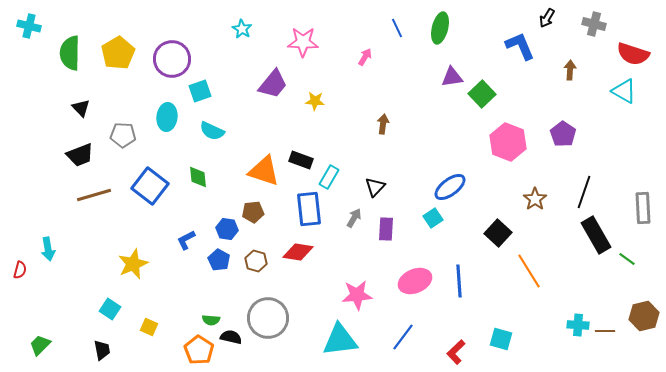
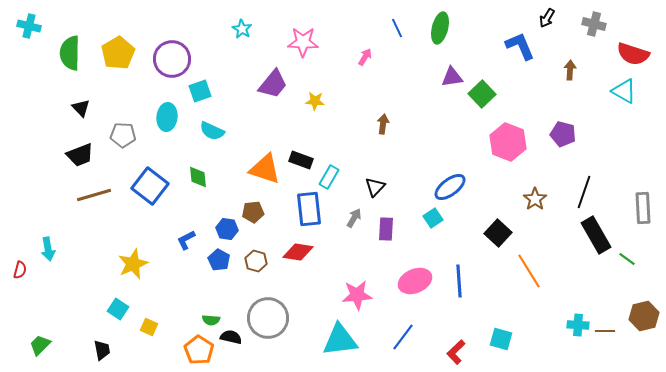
purple pentagon at (563, 134): rotated 20 degrees counterclockwise
orange triangle at (264, 171): moved 1 px right, 2 px up
cyan square at (110, 309): moved 8 px right
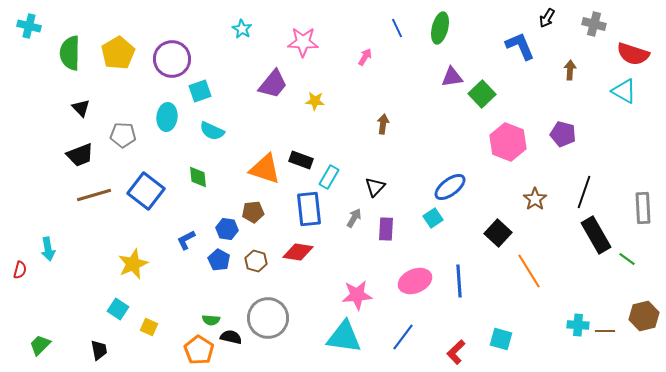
blue square at (150, 186): moved 4 px left, 5 px down
cyan triangle at (340, 340): moved 4 px right, 3 px up; rotated 15 degrees clockwise
black trapezoid at (102, 350): moved 3 px left
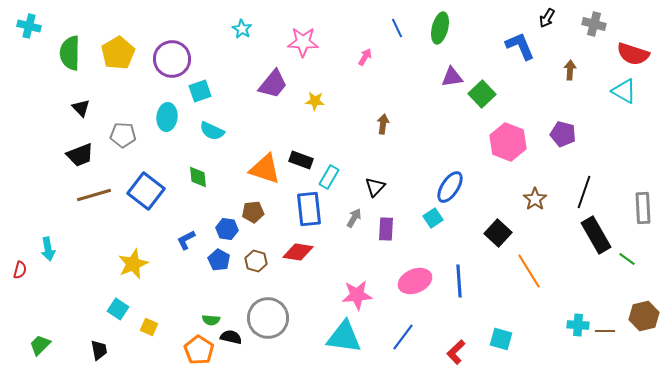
blue ellipse at (450, 187): rotated 20 degrees counterclockwise
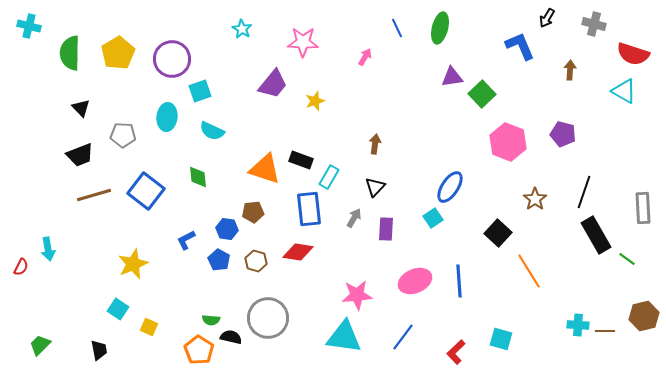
yellow star at (315, 101): rotated 24 degrees counterclockwise
brown arrow at (383, 124): moved 8 px left, 20 px down
red semicircle at (20, 270): moved 1 px right, 3 px up; rotated 12 degrees clockwise
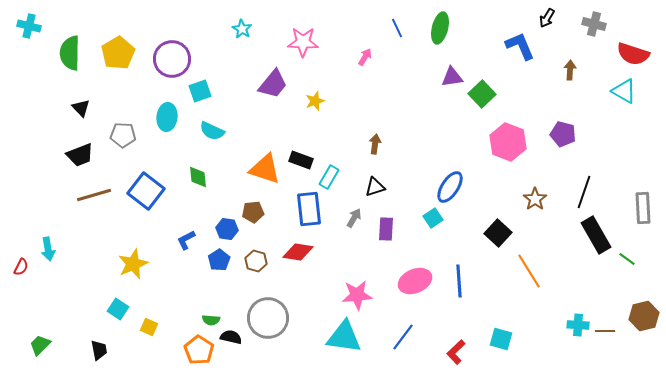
black triangle at (375, 187): rotated 30 degrees clockwise
blue pentagon at (219, 260): rotated 10 degrees clockwise
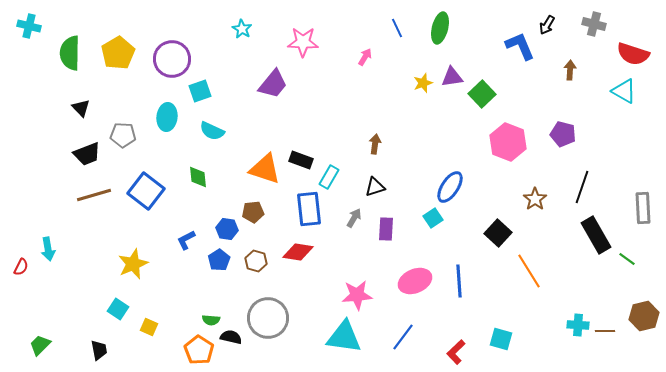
black arrow at (547, 18): moved 7 px down
yellow star at (315, 101): moved 108 px right, 18 px up
black trapezoid at (80, 155): moved 7 px right, 1 px up
black line at (584, 192): moved 2 px left, 5 px up
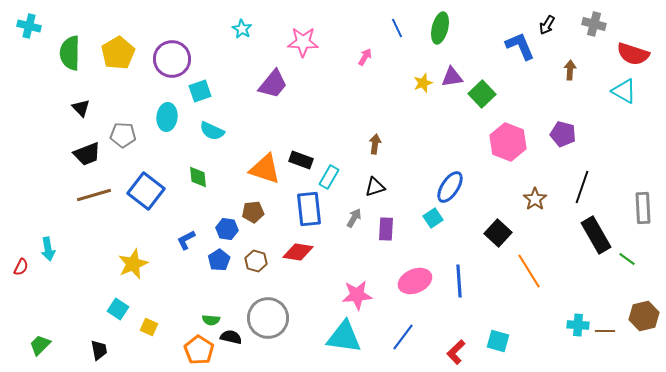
cyan square at (501, 339): moved 3 px left, 2 px down
